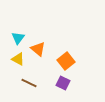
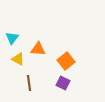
cyan triangle: moved 6 px left
orange triangle: rotated 35 degrees counterclockwise
brown line: rotated 56 degrees clockwise
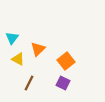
orange triangle: rotated 49 degrees counterclockwise
brown line: rotated 35 degrees clockwise
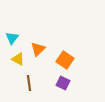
orange square: moved 1 px left, 1 px up; rotated 18 degrees counterclockwise
brown line: rotated 35 degrees counterclockwise
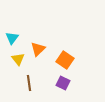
yellow triangle: rotated 24 degrees clockwise
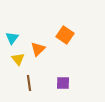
orange square: moved 25 px up
purple square: rotated 24 degrees counterclockwise
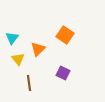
purple square: moved 10 px up; rotated 24 degrees clockwise
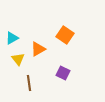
cyan triangle: rotated 24 degrees clockwise
orange triangle: rotated 14 degrees clockwise
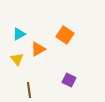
cyan triangle: moved 7 px right, 4 px up
yellow triangle: moved 1 px left
purple square: moved 6 px right, 7 px down
brown line: moved 7 px down
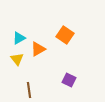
cyan triangle: moved 4 px down
